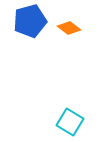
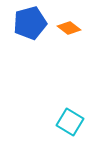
blue pentagon: moved 2 px down
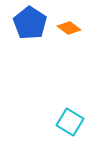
blue pentagon: rotated 24 degrees counterclockwise
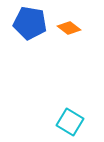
blue pentagon: rotated 24 degrees counterclockwise
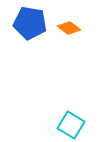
cyan square: moved 1 px right, 3 px down
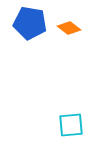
cyan square: rotated 36 degrees counterclockwise
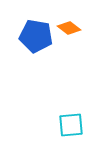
blue pentagon: moved 6 px right, 13 px down
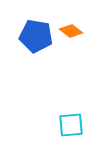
orange diamond: moved 2 px right, 3 px down
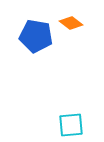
orange diamond: moved 8 px up
